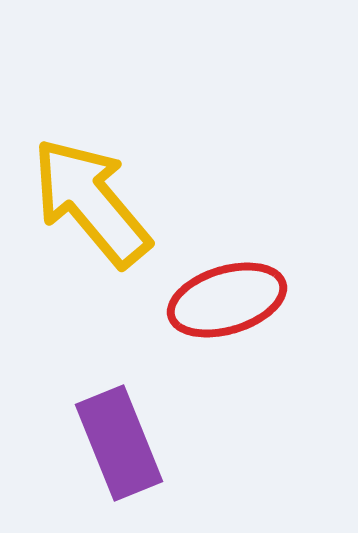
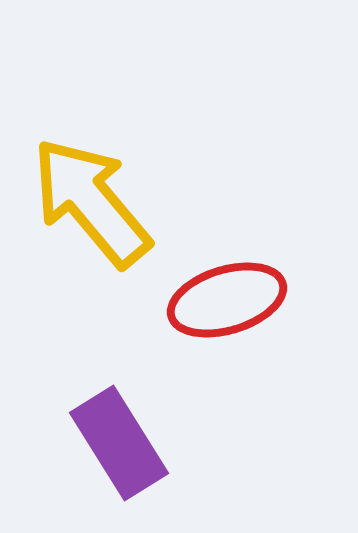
purple rectangle: rotated 10 degrees counterclockwise
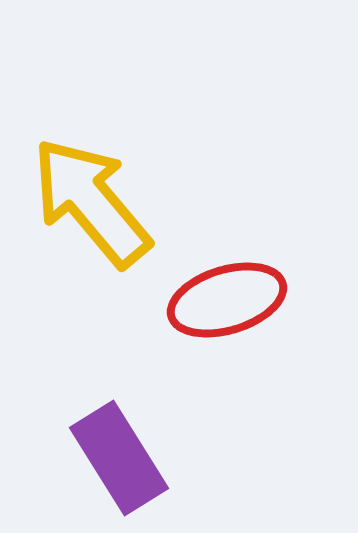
purple rectangle: moved 15 px down
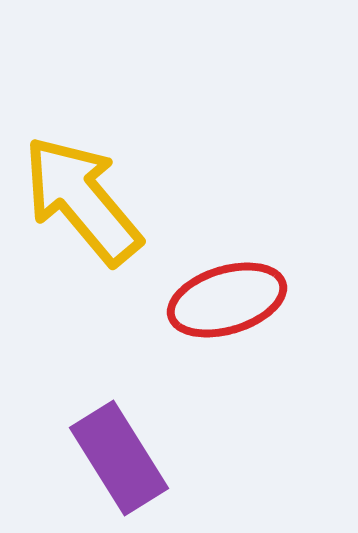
yellow arrow: moved 9 px left, 2 px up
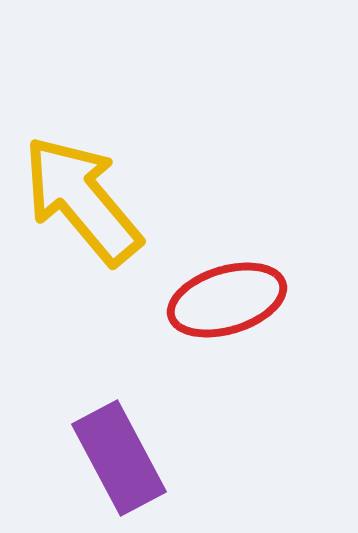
purple rectangle: rotated 4 degrees clockwise
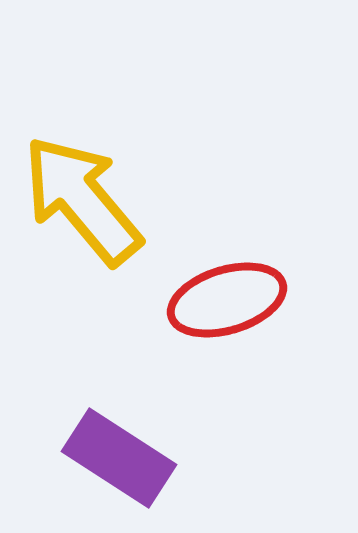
purple rectangle: rotated 29 degrees counterclockwise
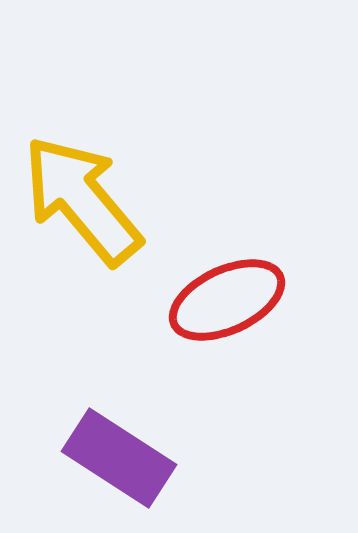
red ellipse: rotated 8 degrees counterclockwise
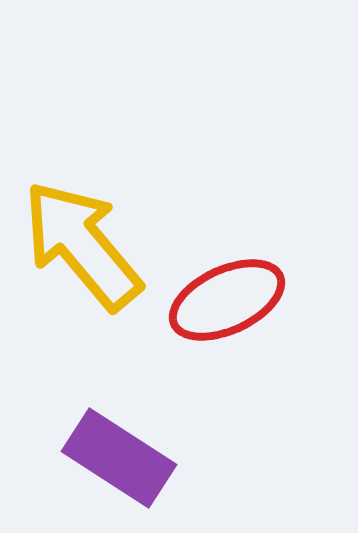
yellow arrow: moved 45 px down
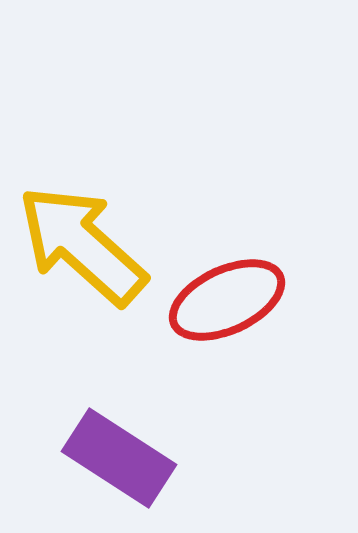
yellow arrow: rotated 8 degrees counterclockwise
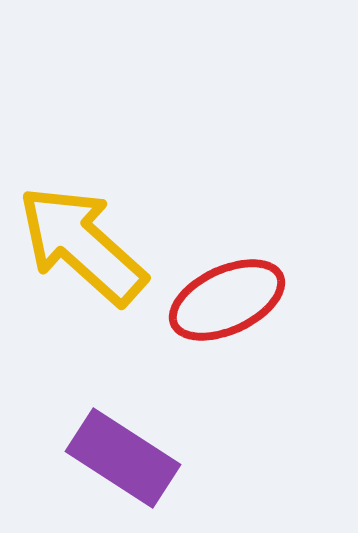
purple rectangle: moved 4 px right
